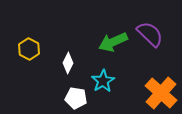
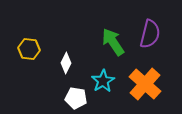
purple semicircle: rotated 60 degrees clockwise
green arrow: rotated 80 degrees clockwise
yellow hexagon: rotated 20 degrees counterclockwise
white diamond: moved 2 px left
orange cross: moved 16 px left, 9 px up
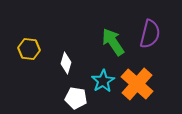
white diamond: rotated 10 degrees counterclockwise
orange cross: moved 8 px left
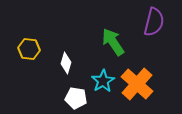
purple semicircle: moved 4 px right, 12 px up
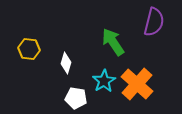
cyan star: moved 1 px right
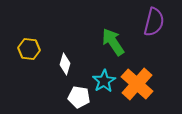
white diamond: moved 1 px left, 1 px down
white pentagon: moved 3 px right, 1 px up
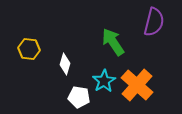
orange cross: moved 1 px down
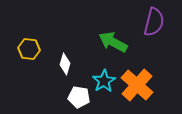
green arrow: rotated 28 degrees counterclockwise
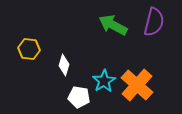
green arrow: moved 17 px up
white diamond: moved 1 px left, 1 px down
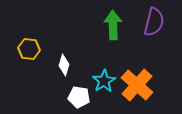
green arrow: rotated 60 degrees clockwise
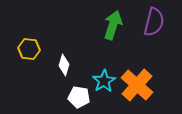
green arrow: rotated 20 degrees clockwise
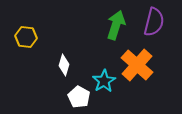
green arrow: moved 3 px right
yellow hexagon: moved 3 px left, 12 px up
orange cross: moved 20 px up
white pentagon: rotated 20 degrees clockwise
